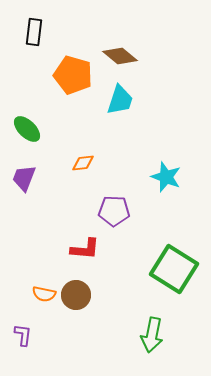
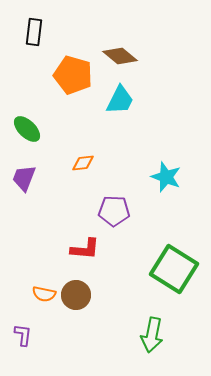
cyan trapezoid: rotated 8 degrees clockwise
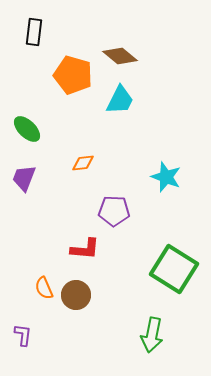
orange semicircle: moved 6 px up; rotated 55 degrees clockwise
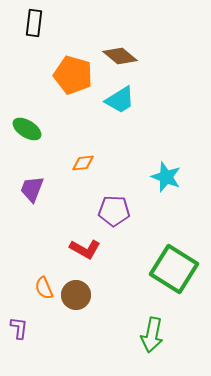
black rectangle: moved 9 px up
cyan trapezoid: rotated 32 degrees clockwise
green ellipse: rotated 12 degrees counterclockwise
purple trapezoid: moved 8 px right, 11 px down
red L-shape: rotated 24 degrees clockwise
purple L-shape: moved 4 px left, 7 px up
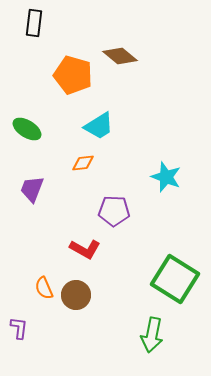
cyan trapezoid: moved 21 px left, 26 px down
green square: moved 1 px right, 10 px down
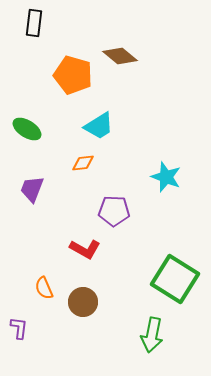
brown circle: moved 7 px right, 7 px down
